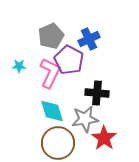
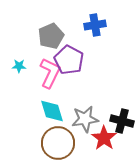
blue cross: moved 6 px right, 14 px up; rotated 15 degrees clockwise
black cross: moved 25 px right, 28 px down; rotated 10 degrees clockwise
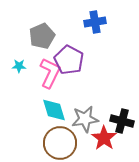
blue cross: moved 3 px up
gray pentagon: moved 9 px left
cyan diamond: moved 2 px right, 1 px up
brown circle: moved 2 px right
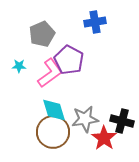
gray pentagon: moved 2 px up
pink L-shape: rotated 28 degrees clockwise
brown circle: moved 7 px left, 11 px up
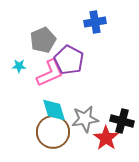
gray pentagon: moved 1 px right, 6 px down
pink L-shape: rotated 12 degrees clockwise
red star: moved 2 px right
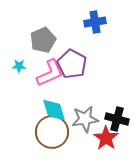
purple pentagon: moved 3 px right, 4 px down
black cross: moved 5 px left, 2 px up
brown circle: moved 1 px left
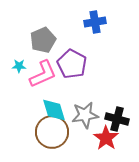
pink L-shape: moved 7 px left, 1 px down
gray star: moved 4 px up
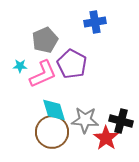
gray pentagon: moved 2 px right
cyan star: moved 1 px right
gray star: moved 5 px down; rotated 12 degrees clockwise
black cross: moved 4 px right, 2 px down
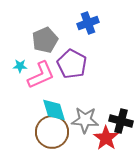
blue cross: moved 7 px left, 1 px down; rotated 10 degrees counterclockwise
pink L-shape: moved 2 px left, 1 px down
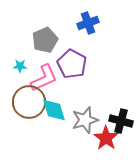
pink L-shape: moved 3 px right, 3 px down
gray star: rotated 20 degrees counterclockwise
brown circle: moved 23 px left, 30 px up
